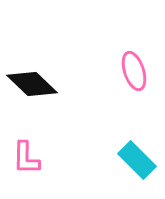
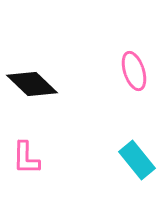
cyan rectangle: rotated 6 degrees clockwise
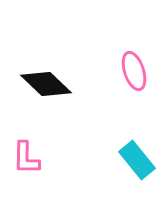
black diamond: moved 14 px right
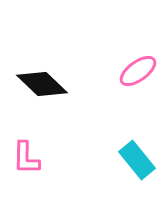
pink ellipse: moved 4 px right; rotated 72 degrees clockwise
black diamond: moved 4 px left
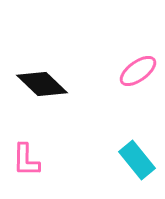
pink L-shape: moved 2 px down
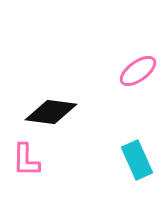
black diamond: moved 9 px right, 28 px down; rotated 36 degrees counterclockwise
cyan rectangle: rotated 15 degrees clockwise
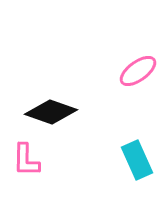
black diamond: rotated 12 degrees clockwise
